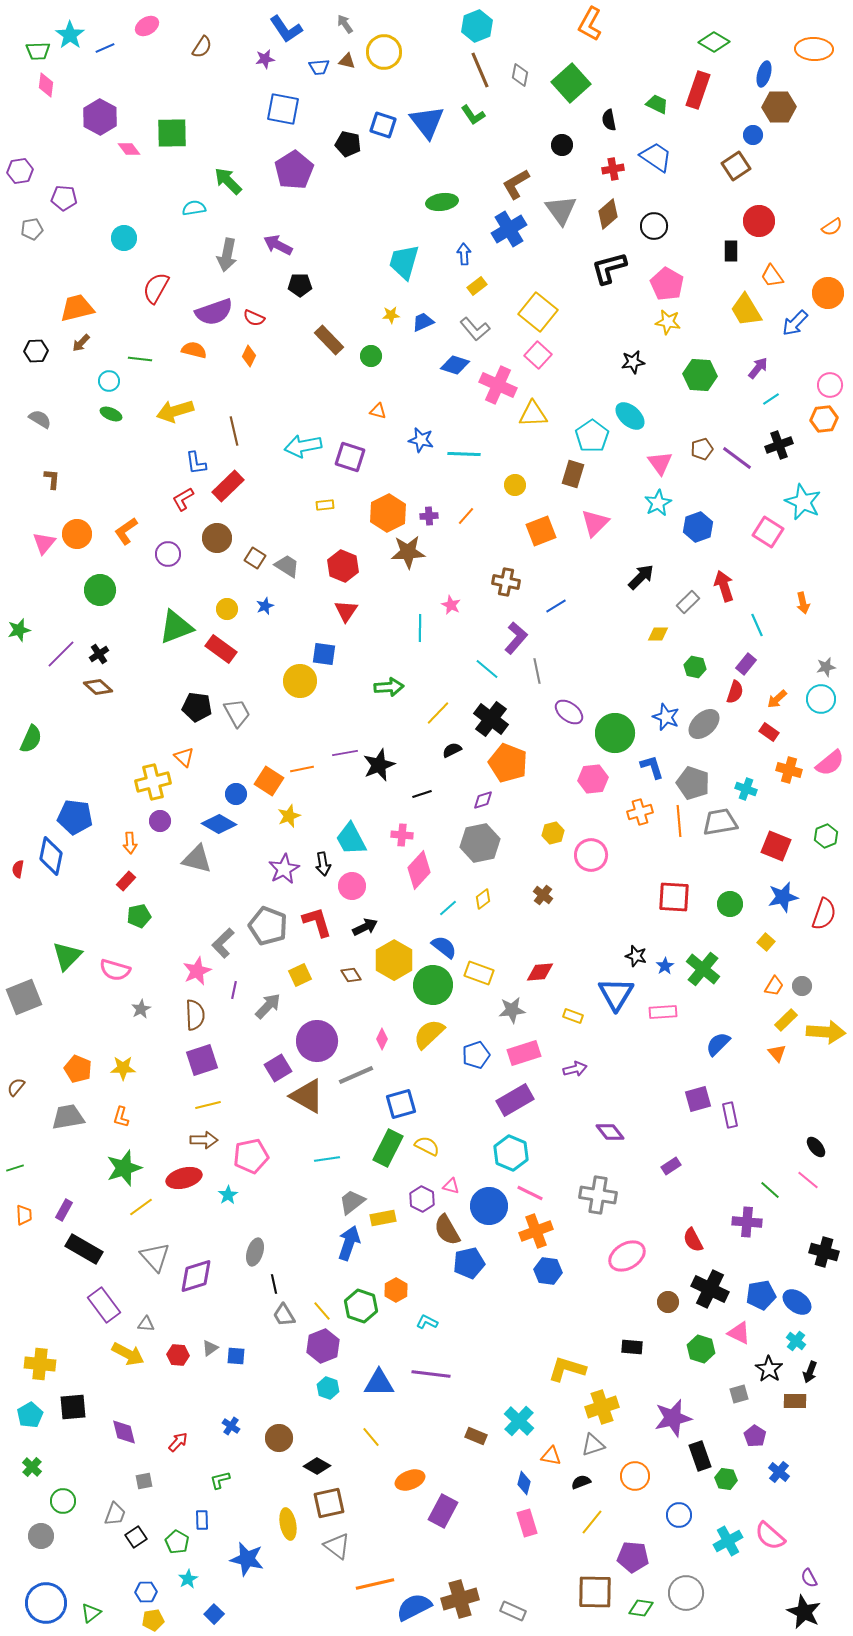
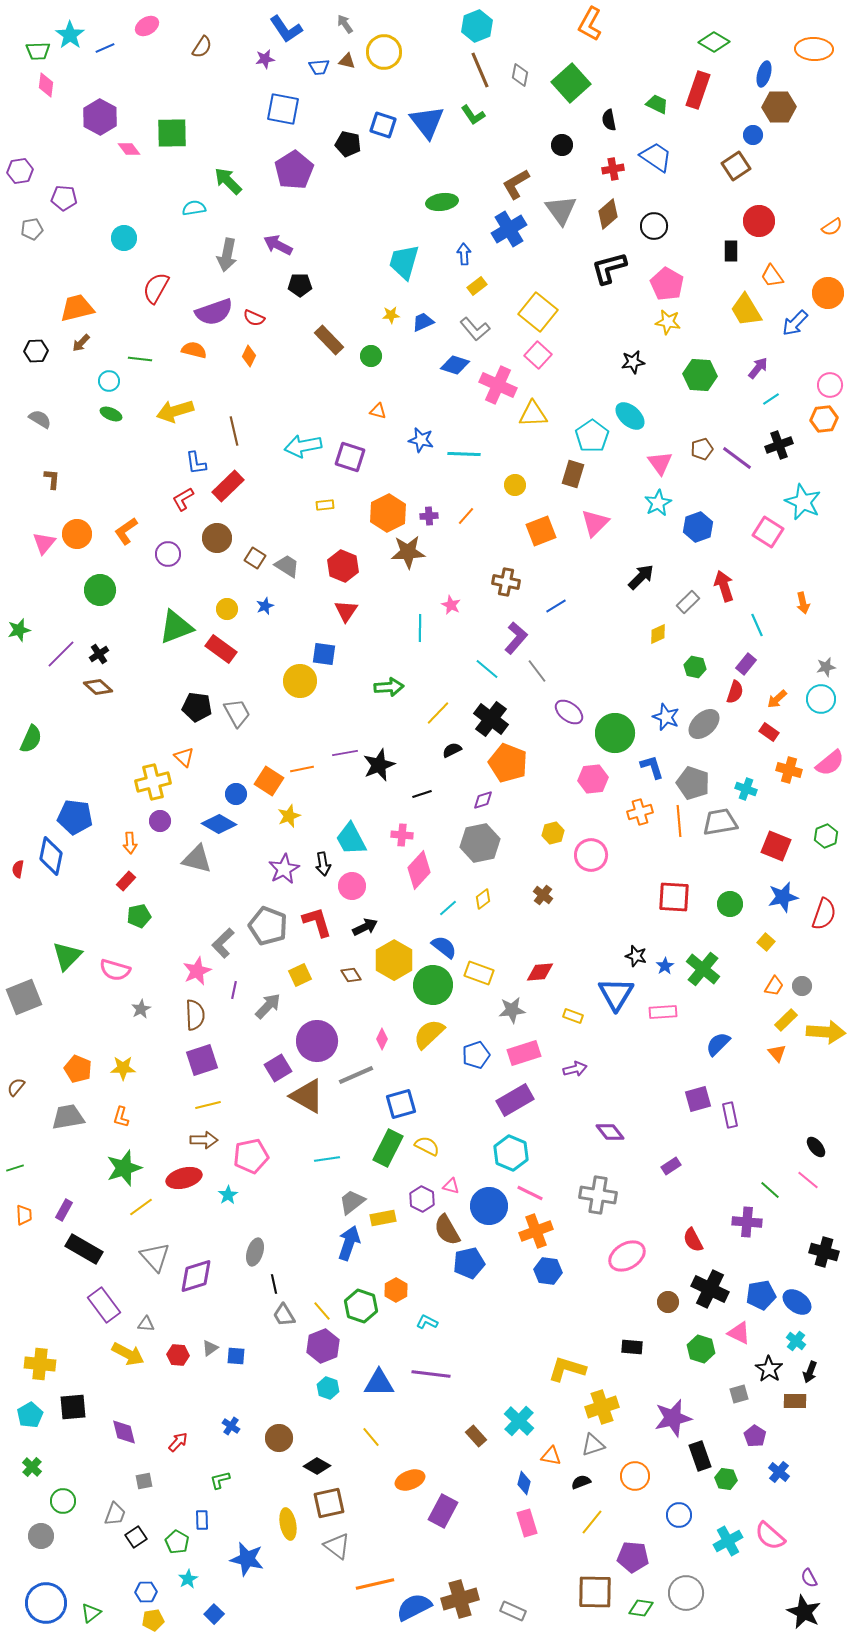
yellow diamond at (658, 634): rotated 25 degrees counterclockwise
gray line at (537, 671): rotated 25 degrees counterclockwise
brown rectangle at (476, 1436): rotated 25 degrees clockwise
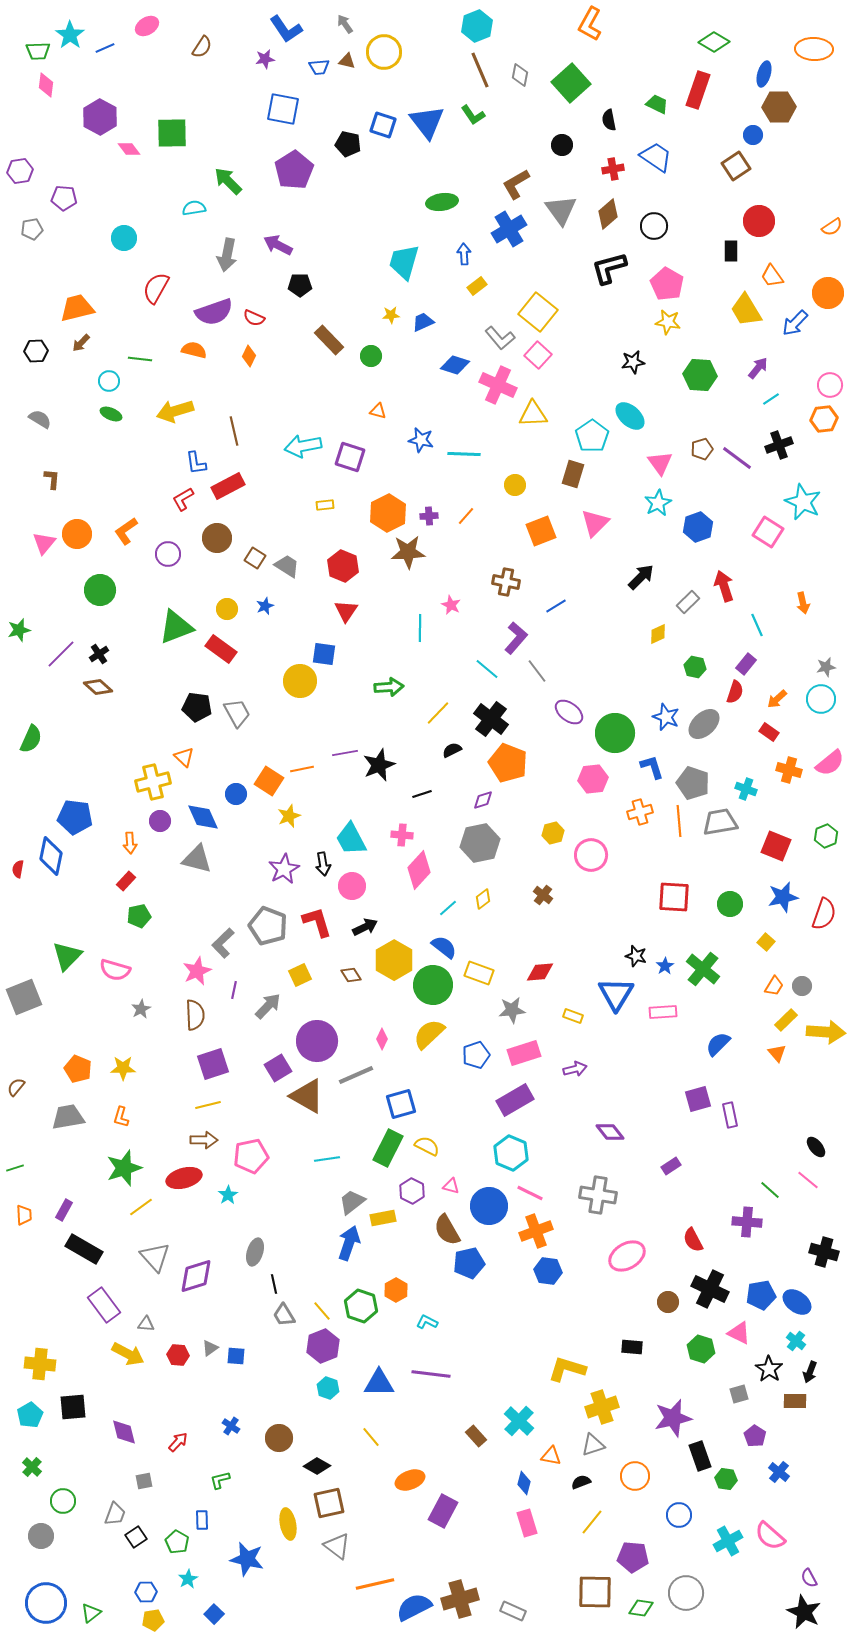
gray L-shape at (475, 329): moved 25 px right, 9 px down
red rectangle at (228, 486): rotated 16 degrees clockwise
blue diamond at (219, 824): moved 16 px left, 7 px up; rotated 36 degrees clockwise
purple square at (202, 1060): moved 11 px right, 4 px down
purple hexagon at (422, 1199): moved 10 px left, 8 px up
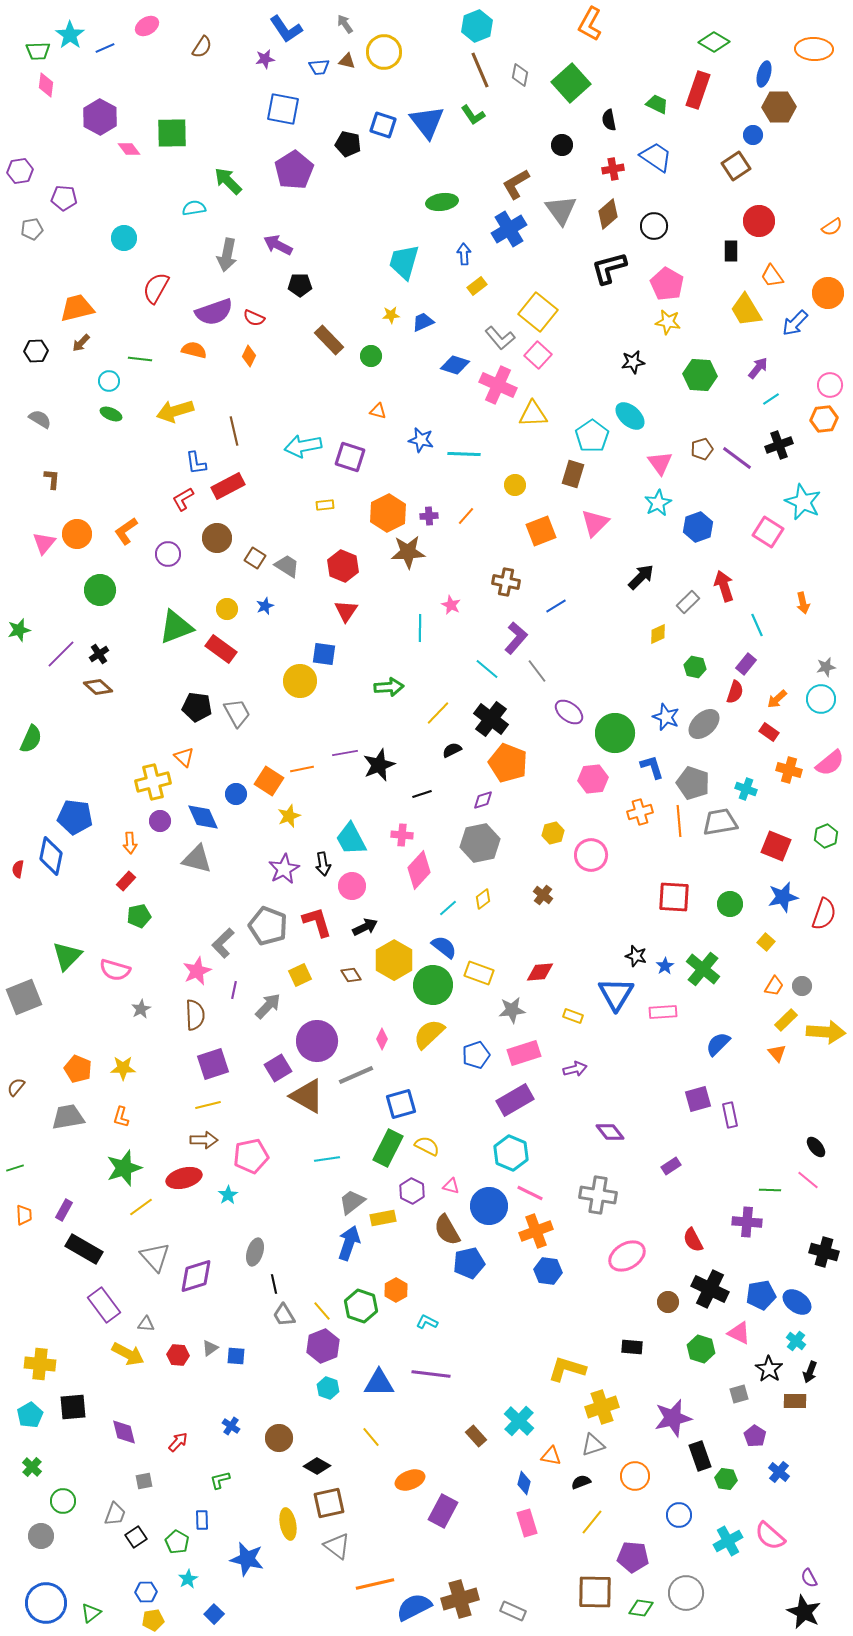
green line at (770, 1190): rotated 40 degrees counterclockwise
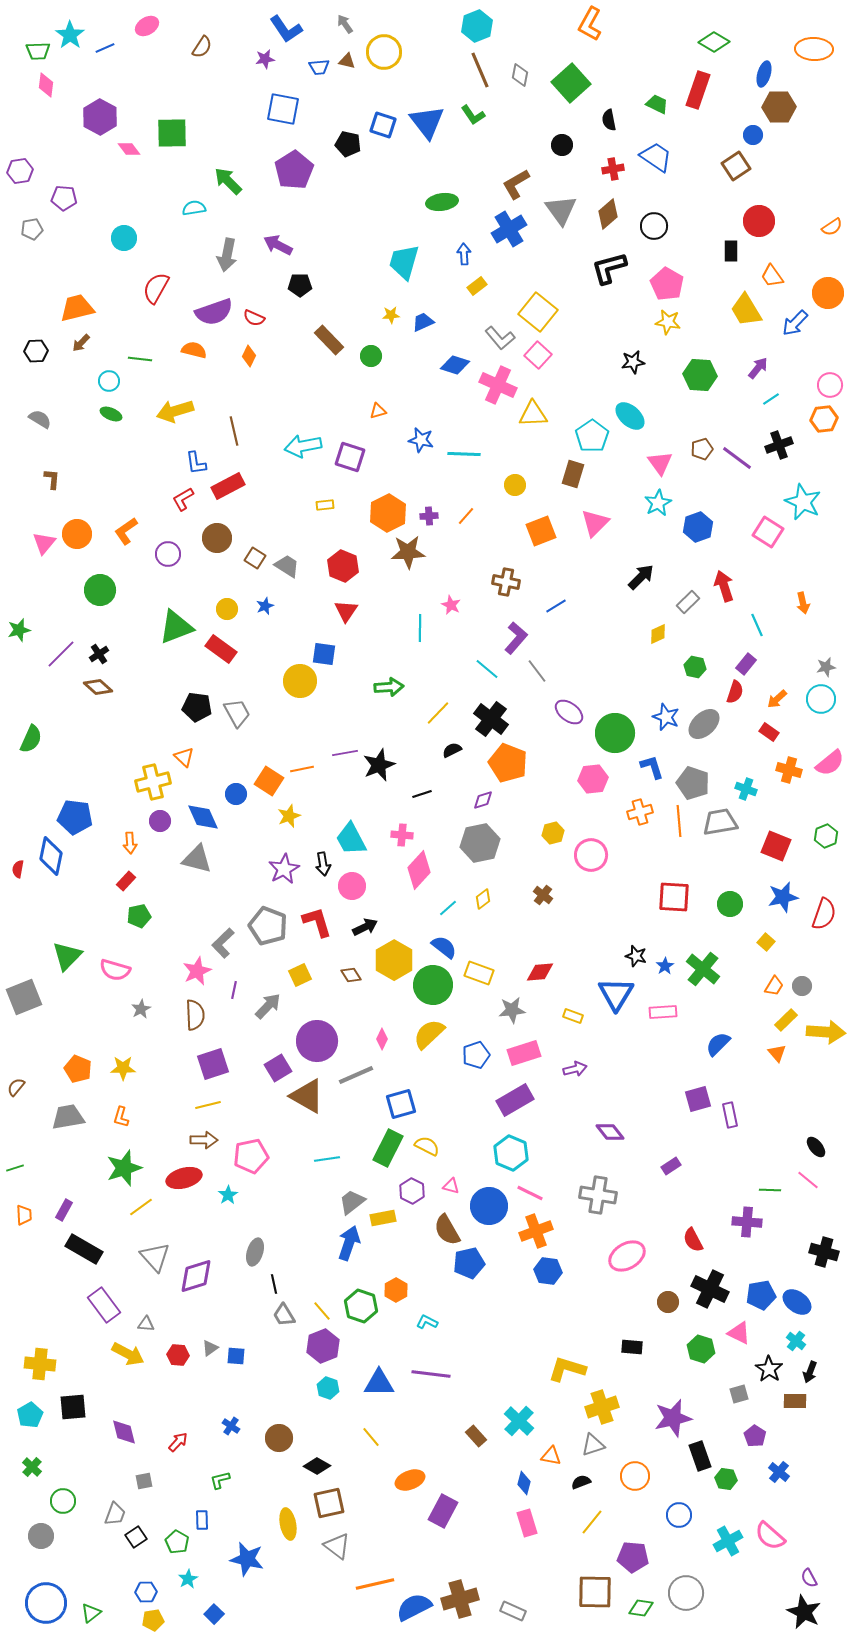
orange triangle at (378, 411): rotated 30 degrees counterclockwise
